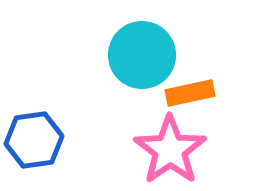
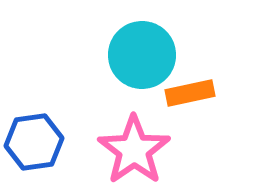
blue hexagon: moved 2 px down
pink star: moved 36 px left
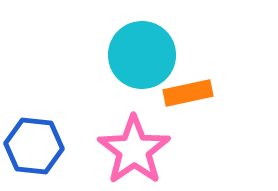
orange rectangle: moved 2 px left
blue hexagon: moved 4 px down; rotated 14 degrees clockwise
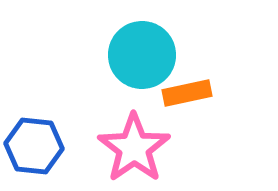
orange rectangle: moved 1 px left
pink star: moved 2 px up
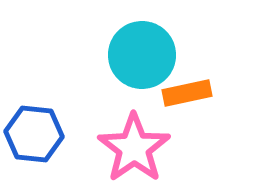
blue hexagon: moved 12 px up
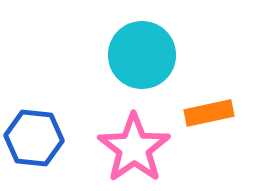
orange rectangle: moved 22 px right, 20 px down
blue hexagon: moved 4 px down
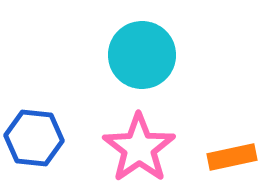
orange rectangle: moved 23 px right, 44 px down
pink star: moved 5 px right
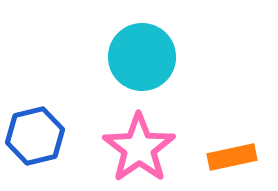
cyan circle: moved 2 px down
blue hexagon: moved 1 px right, 2 px up; rotated 20 degrees counterclockwise
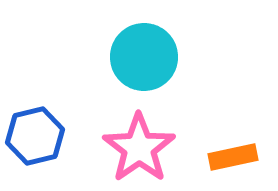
cyan circle: moved 2 px right
orange rectangle: moved 1 px right
